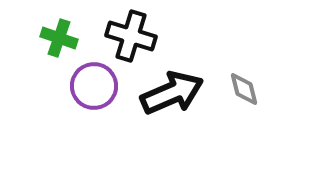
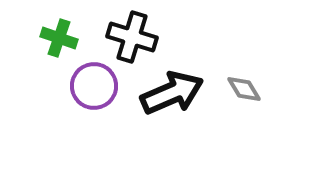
black cross: moved 1 px right, 1 px down
gray diamond: rotated 18 degrees counterclockwise
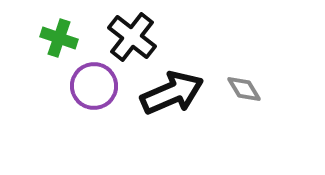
black cross: rotated 21 degrees clockwise
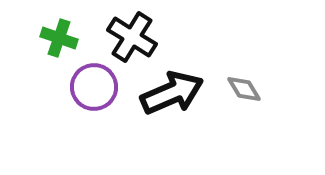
black cross: rotated 6 degrees counterclockwise
purple circle: moved 1 px down
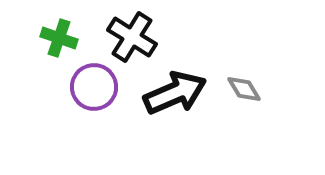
black arrow: moved 3 px right
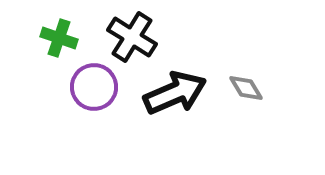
gray diamond: moved 2 px right, 1 px up
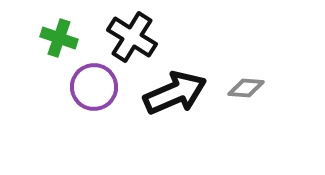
gray diamond: rotated 54 degrees counterclockwise
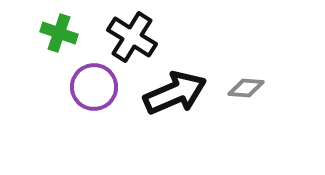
green cross: moved 5 px up
